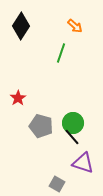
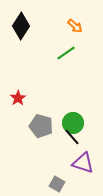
green line: moved 5 px right; rotated 36 degrees clockwise
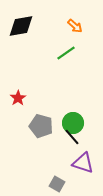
black diamond: rotated 48 degrees clockwise
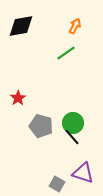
orange arrow: rotated 105 degrees counterclockwise
purple triangle: moved 10 px down
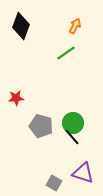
black diamond: rotated 60 degrees counterclockwise
red star: moved 2 px left; rotated 28 degrees clockwise
gray square: moved 3 px left, 1 px up
